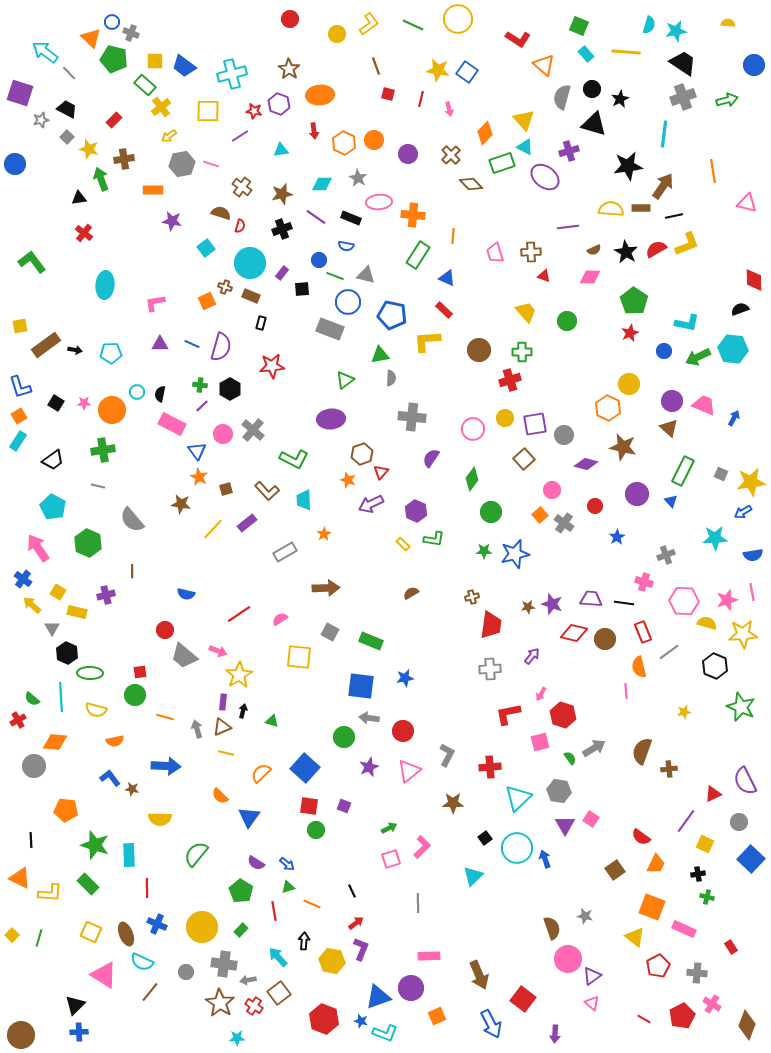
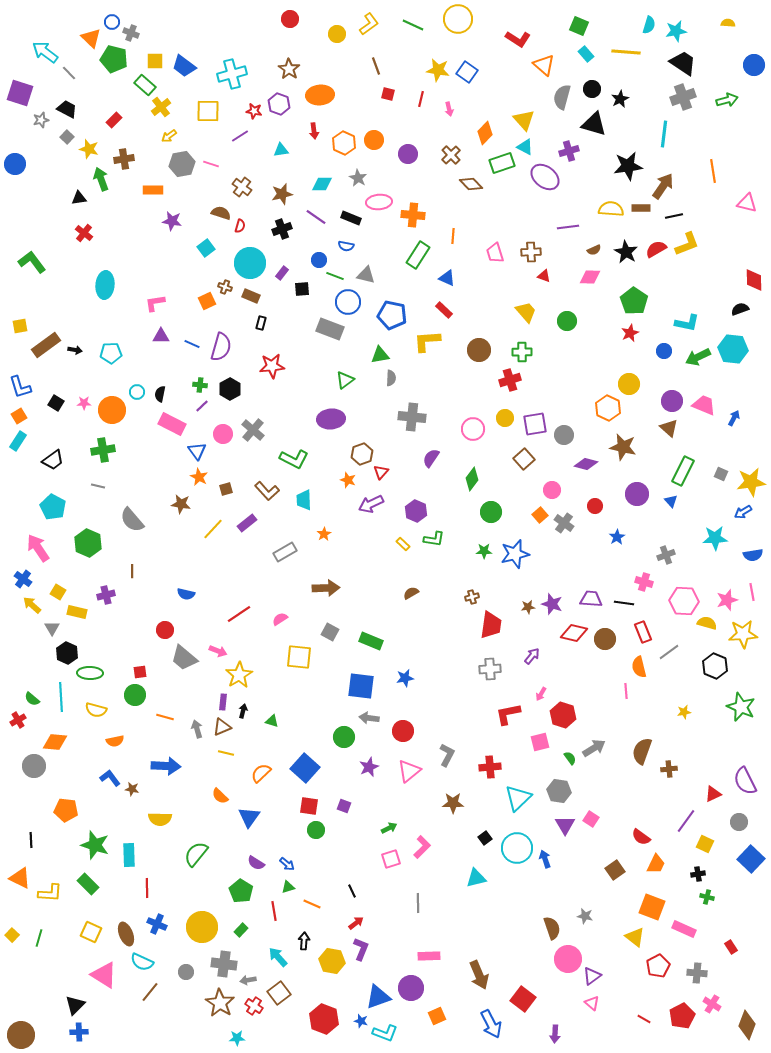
purple triangle at (160, 344): moved 1 px right, 8 px up
gray trapezoid at (184, 656): moved 2 px down
cyan triangle at (473, 876): moved 3 px right, 2 px down; rotated 30 degrees clockwise
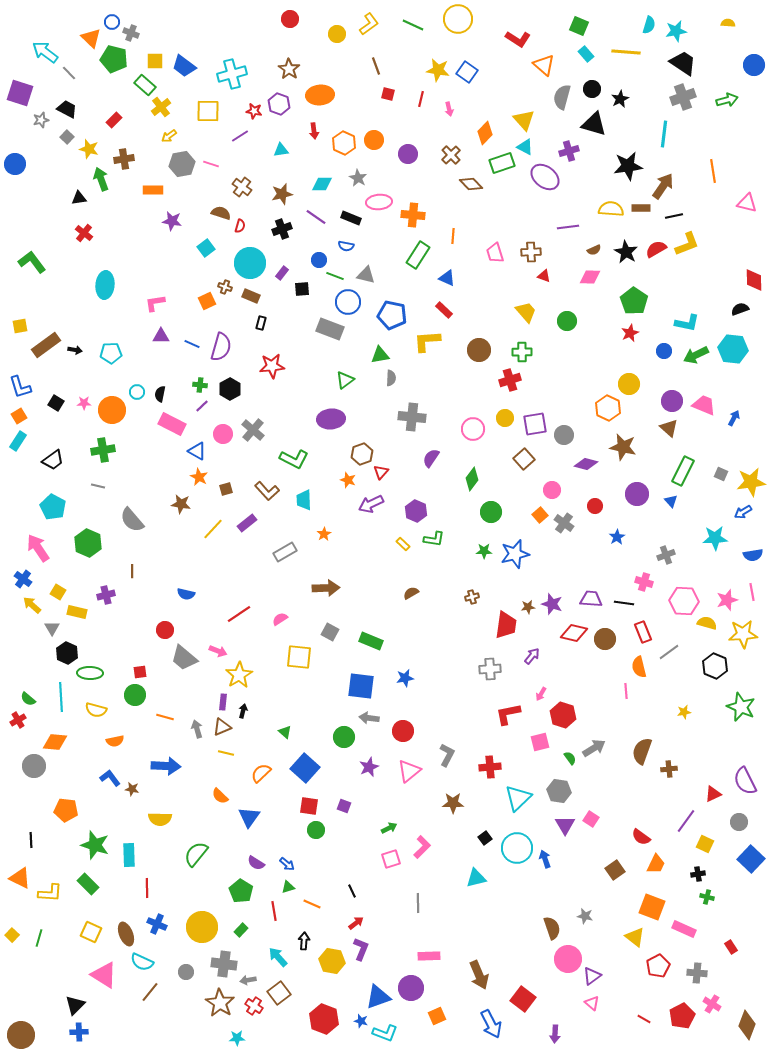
green arrow at (698, 357): moved 2 px left, 2 px up
blue triangle at (197, 451): rotated 24 degrees counterclockwise
red trapezoid at (491, 625): moved 15 px right
green semicircle at (32, 699): moved 4 px left
green triangle at (272, 721): moved 13 px right, 11 px down; rotated 24 degrees clockwise
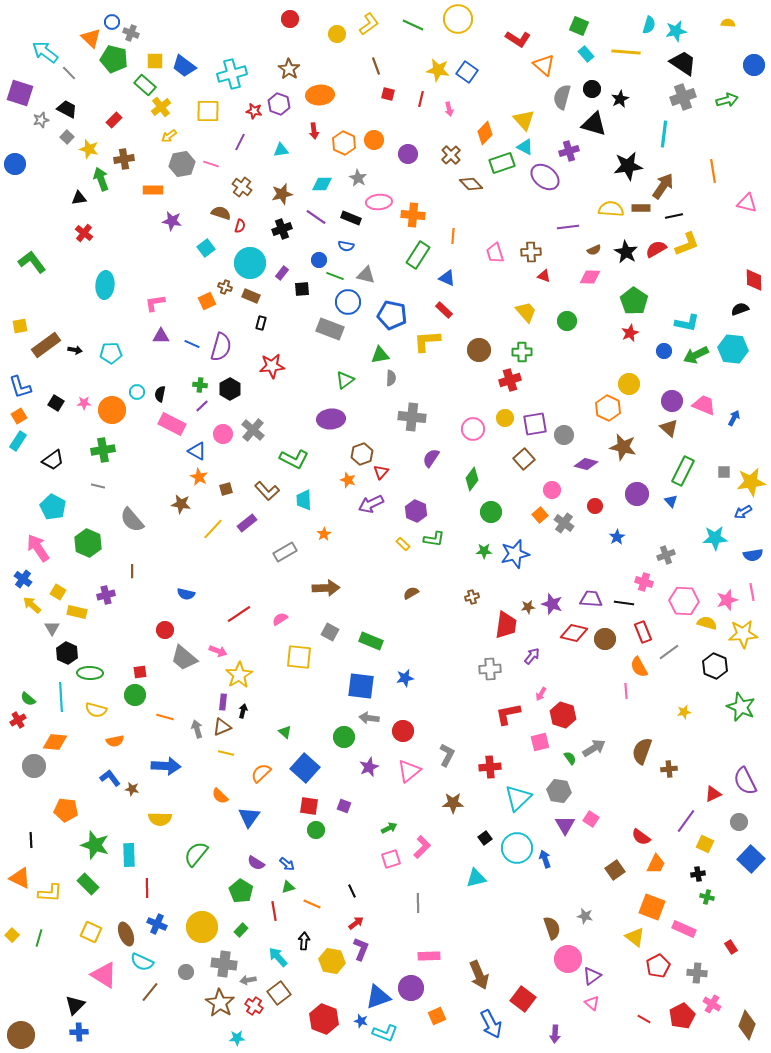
purple line at (240, 136): moved 6 px down; rotated 30 degrees counterclockwise
gray square at (721, 474): moved 3 px right, 2 px up; rotated 24 degrees counterclockwise
orange semicircle at (639, 667): rotated 15 degrees counterclockwise
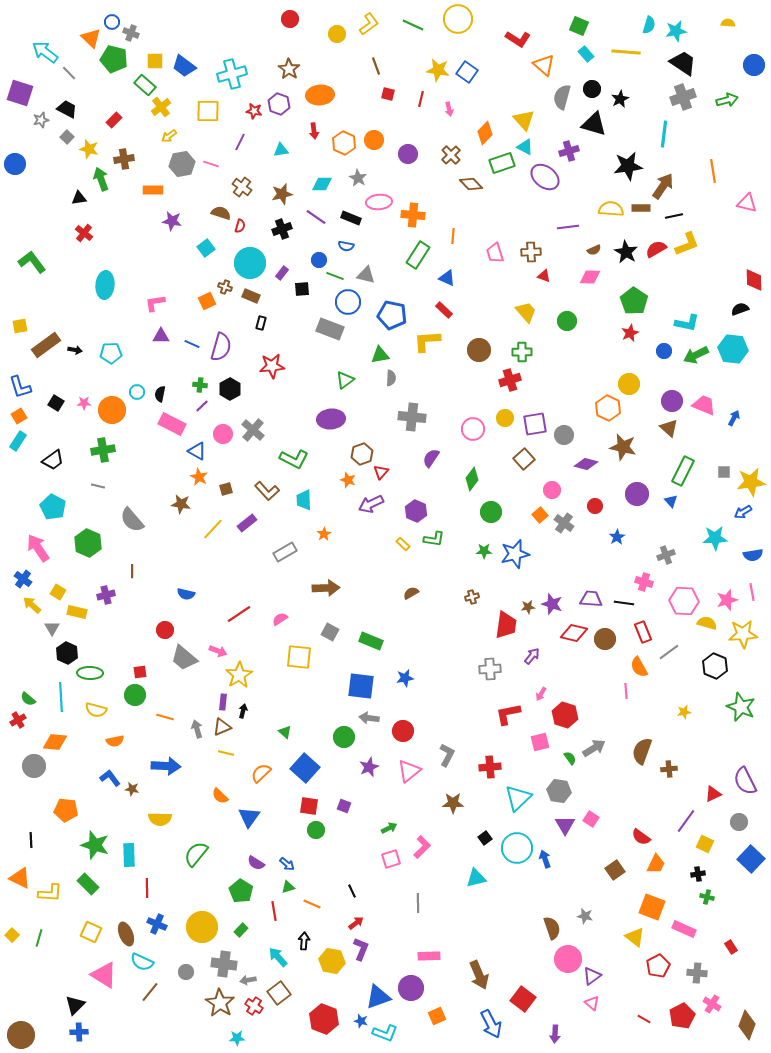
red hexagon at (563, 715): moved 2 px right
